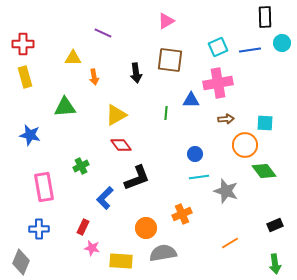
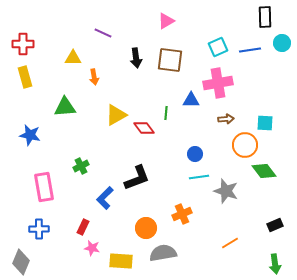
black arrow at (136, 73): moved 15 px up
red diamond at (121, 145): moved 23 px right, 17 px up
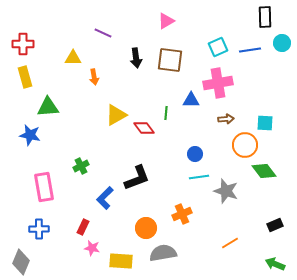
green triangle at (65, 107): moved 17 px left
green arrow at (275, 264): rotated 120 degrees clockwise
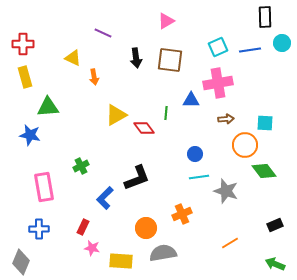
yellow triangle at (73, 58): rotated 24 degrees clockwise
